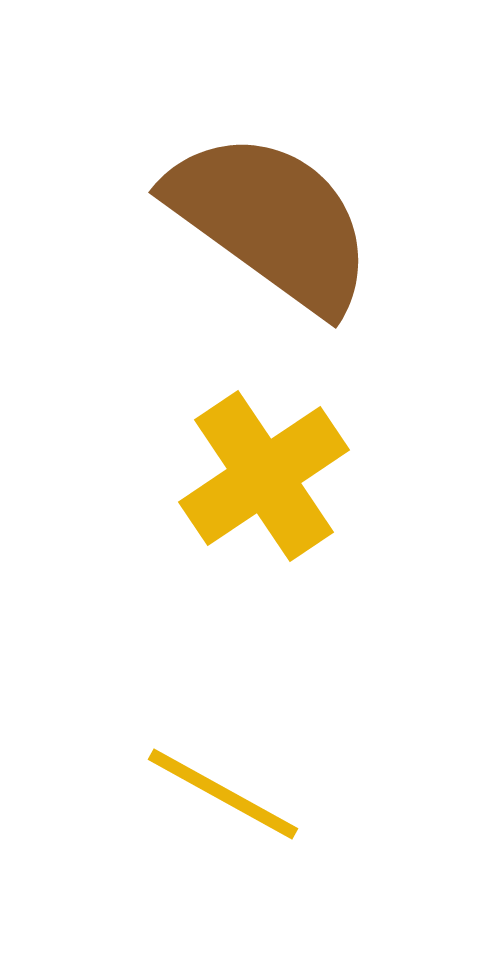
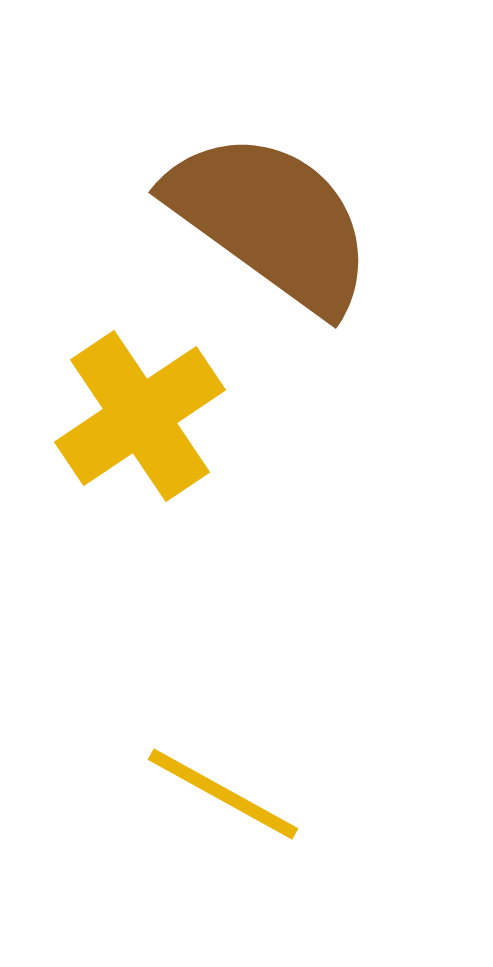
yellow cross: moved 124 px left, 60 px up
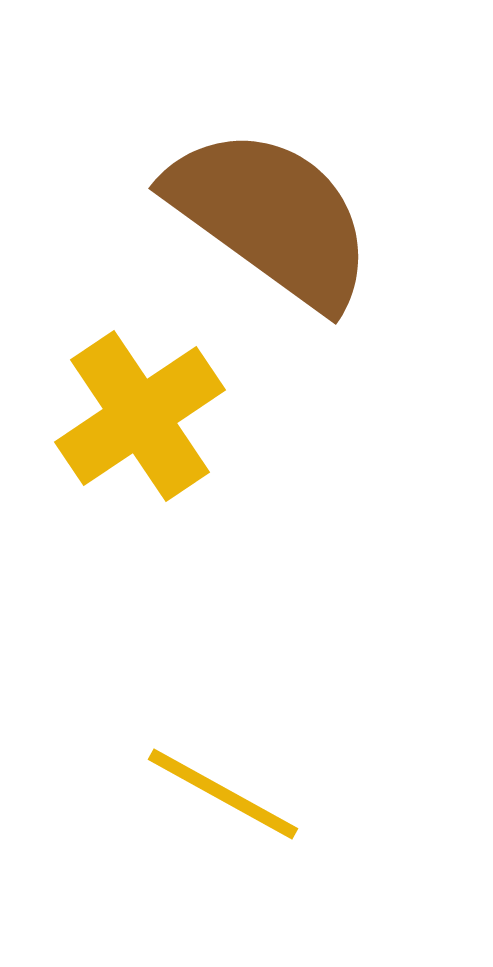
brown semicircle: moved 4 px up
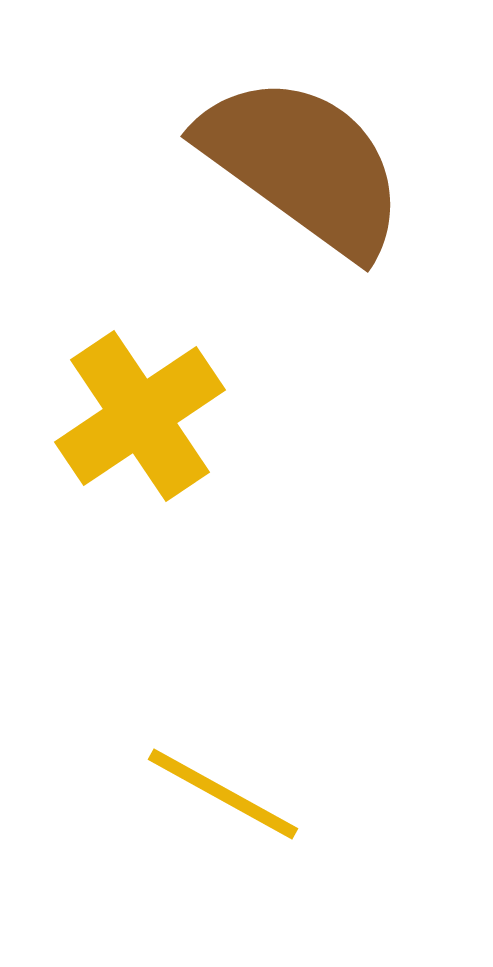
brown semicircle: moved 32 px right, 52 px up
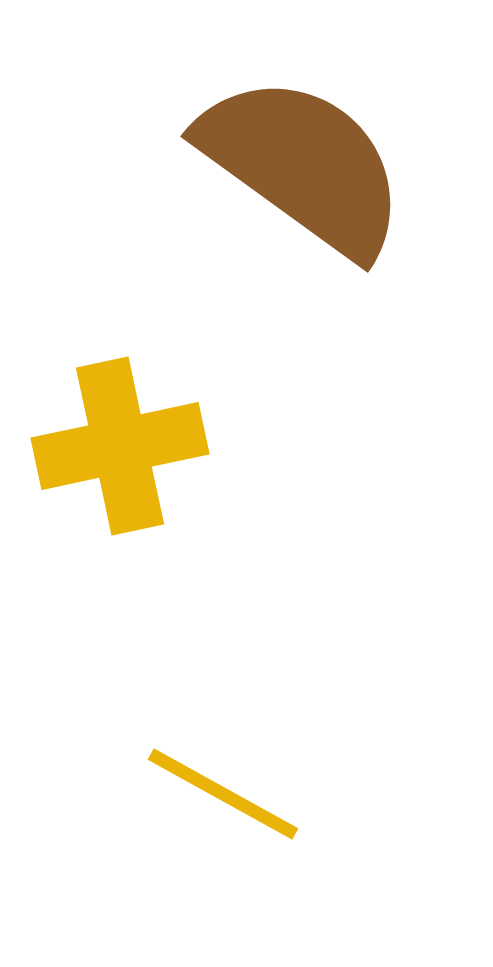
yellow cross: moved 20 px left, 30 px down; rotated 22 degrees clockwise
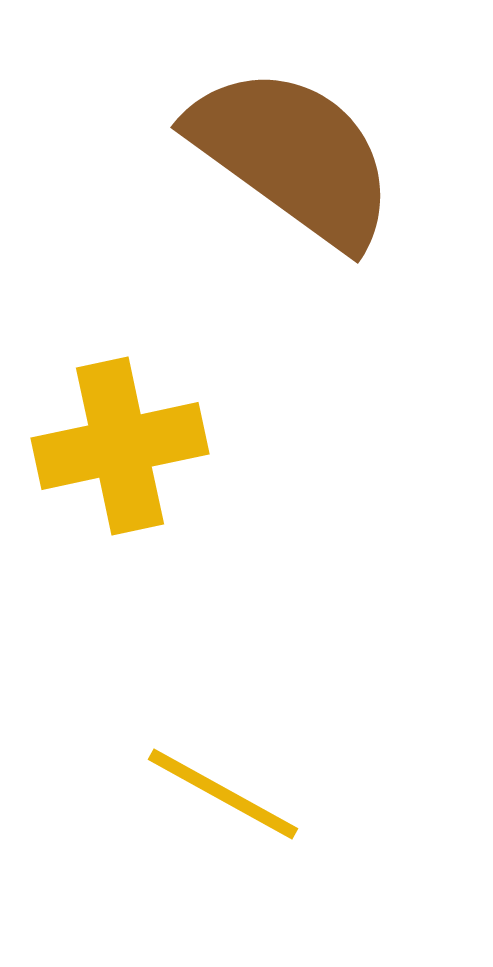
brown semicircle: moved 10 px left, 9 px up
